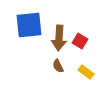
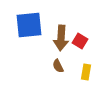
brown arrow: moved 2 px right
yellow rectangle: rotated 63 degrees clockwise
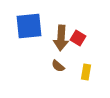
blue square: moved 1 px down
red square: moved 2 px left, 3 px up
brown semicircle: rotated 24 degrees counterclockwise
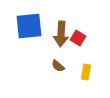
brown arrow: moved 4 px up
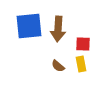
brown arrow: moved 3 px left, 5 px up
red square: moved 5 px right, 6 px down; rotated 28 degrees counterclockwise
yellow rectangle: moved 5 px left, 8 px up; rotated 21 degrees counterclockwise
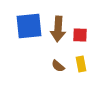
red square: moved 3 px left, 9 px up
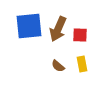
brown arrow: rotated 20 degrees clockwise
yellow rectangle: moved 1 px right
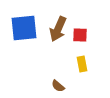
blue square: moved 5 px left, 2 px down
brown semicircle: moved 20 px down
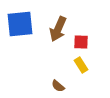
blue square: moved 4 px left, 4 px up
red square: moved 1 px right, 7 px down
yellow rectangle: moved 1 px left, 1 px down; rotated 21 degrees counterclockwise
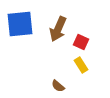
red square: rotated 21 degrees clockwise
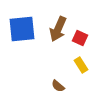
blue square: moved 2 px right, 5 px down
red square: moved 1 px left, 4 px up
